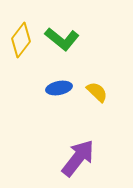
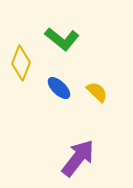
yellow diamond: moved 23 px down; rotated 16 degrees counterclockwise
blue ellipse: rotated 55 degrees clockwise
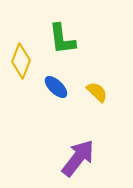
green L-shape: rotated 44 degrees clockwise
yellow diamond: moved 2 px up
blue ellipse: moved 3 px left, 1 px up
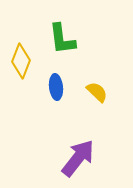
blue ellipse: rotated 40 degrees clockwise
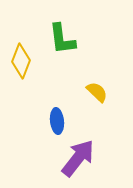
blue ellipse: moved 1 px right, 34 px down
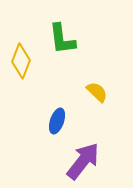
blue ellipse: rotated 25 degrees clockwise
purple arrow: moved 5 px right, 3 px down
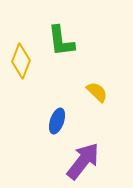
green L-shape: moved 1 px left, 2 px down
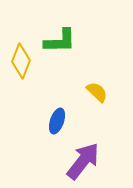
green L-shape: moved 1 px left; rotated 84 degrees counterclockwise
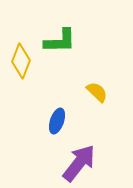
purple arrow: moved 4 px left, 2 px down
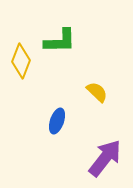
purple arrow: moved 26 px right, 5 px up
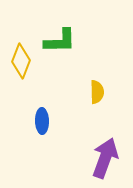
yellow semicircle: rotated 45 degrees clockwise
blue ellipse: moved 15 px left; rotated 20 degrees counterclockwise
purple arrow: rotated 18 degrees counterclockwise
